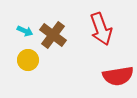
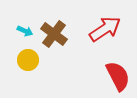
red arrow: moved 4 px right; rotated 104 degrees counterclockwise
brown cross: moved 1 px right, 1 px up
red semicircle: rotated 108 degrees counterclockwise
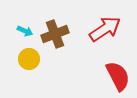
brown cross: moved 1 px right; rotated 32 degrees clockwise
yellow circle: moved 1 px right, 1 px up
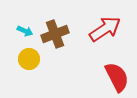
red semicircle: moved 1 px left, 1 px down
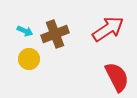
red arrow: moved 3 px right
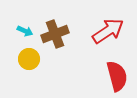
red arrow: moved 2 px down
red semicircle: moved 1 px up; rotated 12 degrees clockwise
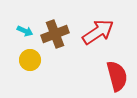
red arrow: moved 10 px left, 1 px down
yellow circle: moved 1 px right, 1 px down
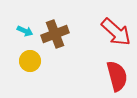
red arrow: moved 18 px right; rotated 76 degrees clockwise
yellow circle: moved 1 px down
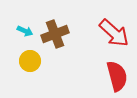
red arrow: moved 2 px left, 1 px down
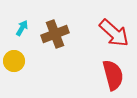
cyan arrow: moved 3 px left, 3 px up; rotated 84 degrees counterclockwise
yellow circle: moved 16 px left
red semicircle: moved 4 px left, 1 px up
